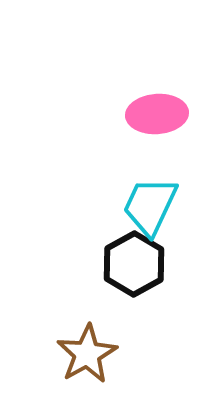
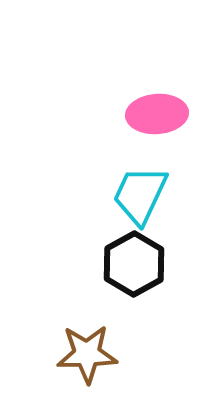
cyan trapezoid: moved 10 px left, 11 px up
brown star: rotated 28 degrees clockwise
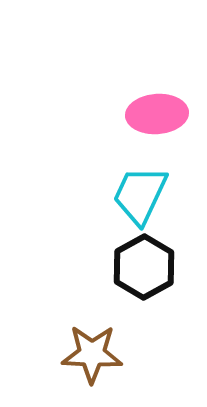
black hexagon: moved 10 px right, 3 px down
brown star: moved 5 px right; rotated 4 degrees clockwise
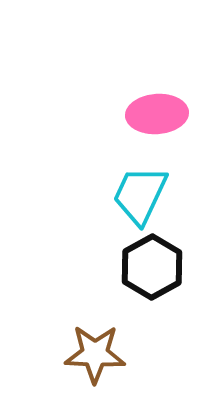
black hexagon: moved 8 px right
brown star: moved 3 px right
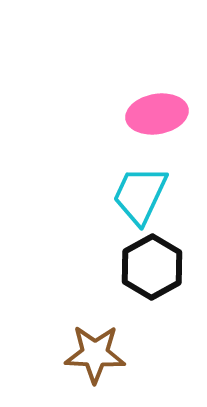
pink ellipse: rotated 6 degrees counterclockwise
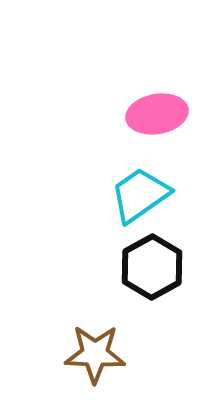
cyan trapezoid: rotated 30 degrees clockwise
